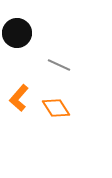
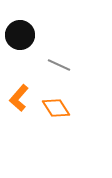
black circle: moved 3 px right, 2 px down
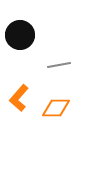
gray line: rotated 35 degrees counterclockwise
orange diamond: rotated 56 degrees counterclockwise
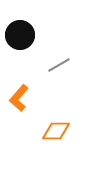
gray line: rotated 20 degrees counterclockwise
orange diamond: moved 23 px down
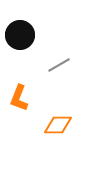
orange L-shape: rotated 20 degrees counterclockwise
orange diamond: moved 2 px right, 6 px up
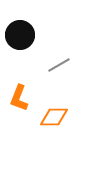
orange diamond: moved 4 px left, 8 px up
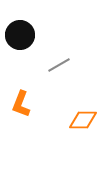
orange L-shape: moved 2 px right, 6 px down
orange diamond: moved 29 px right, 3 px down
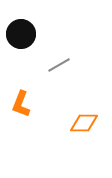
black circle: moved 1 px right, 1 px up
orange diamond: moved 1 px right, 3 px down
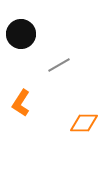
orange L-shape: moved 1 px up; rotated 12 degrees clockwise
